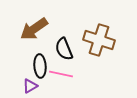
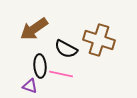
black semicircle: moved 2 px right; rotated 40 degrees counterclockwise
purple triangle: rotated 49 degrees clockwise
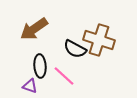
black semicircle: moved 9 px right
pink line: moved 3 px right, 2 px down; rotated 30 degrees clockwise
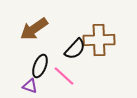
brown cross: rotated 20 degrees counterclockwise
black semicircle: rotated 75 degrees counterclockwise
black ellipse: rotated 25 degrees clockwise
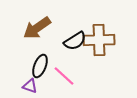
brown arrow: moved 3 px right, 1 px up
black semicircle: moved 8 px up; rotated 15 degrees clockwise
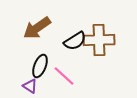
purple triangle: rotated 14 degrees clockwise
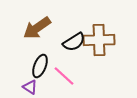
black semicircle: moved 1 px left, 1 px down
purple triangle: moved 1 px down
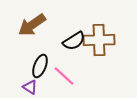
brown arrow: moved 5 px left, 3 px up
black semicircle: moved 1 px up
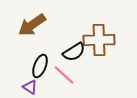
black semicircle: moved 11 px down
pink line: moved 1 px up
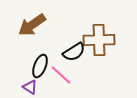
pink line: moved 3 px left
